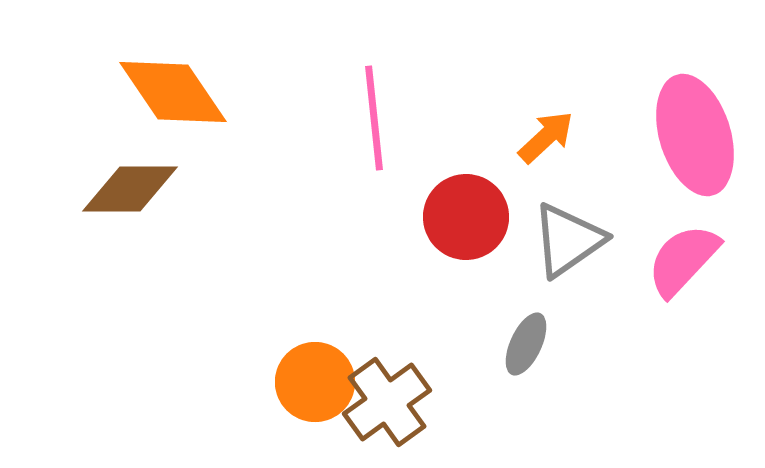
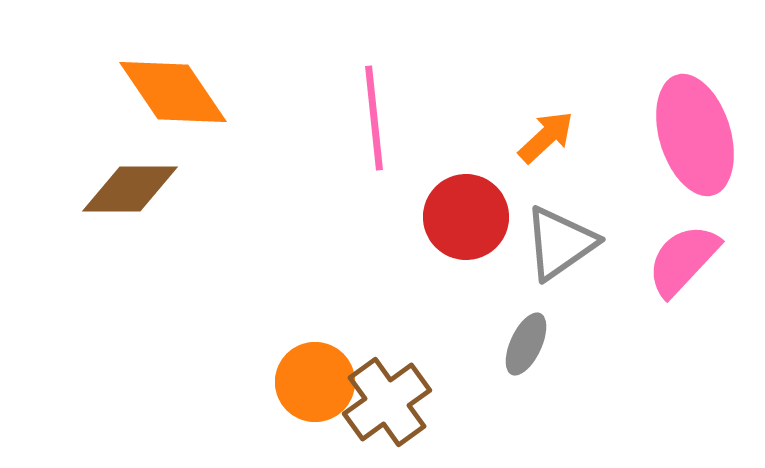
gray triangle: moved 8 px left, 3 px down
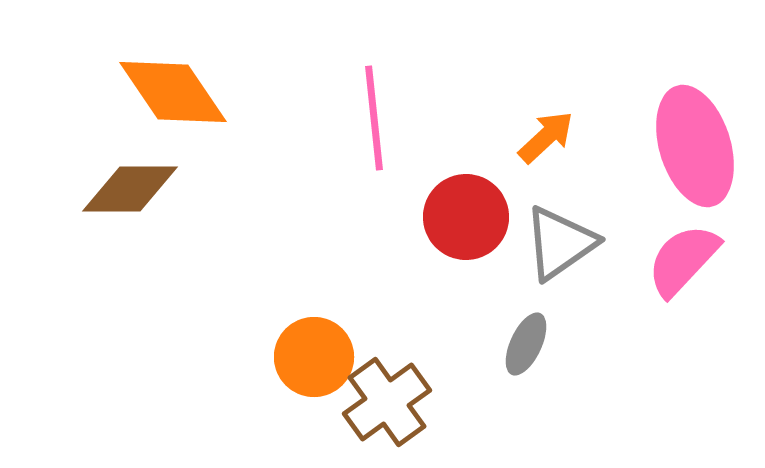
pink ellipse: moved 11 px down
orange circle: moved 1 px left, 25 px up
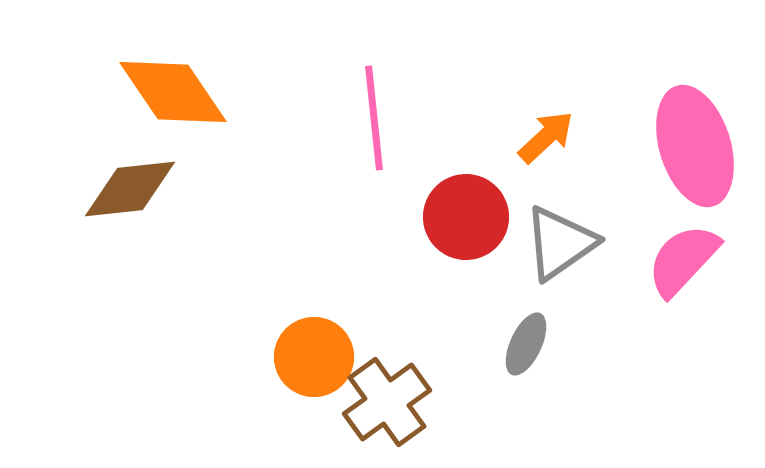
brown diamond: rotated 6 degrees counterclockwise
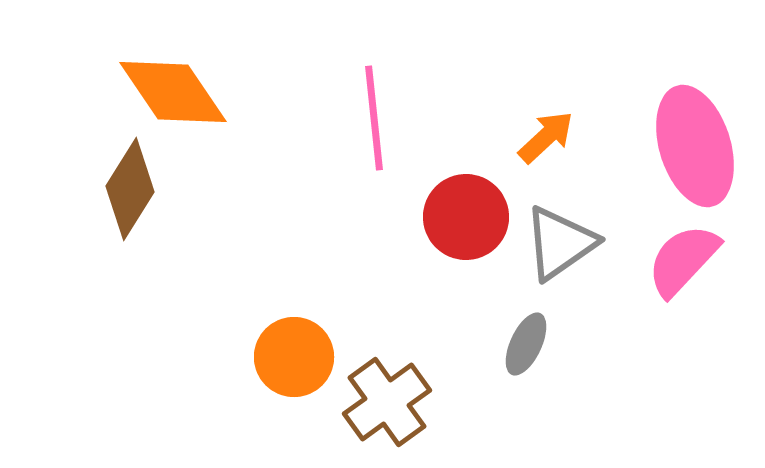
brown diamond: rotated 52 degrees counterclockwise
orange circle: moved 20 px left
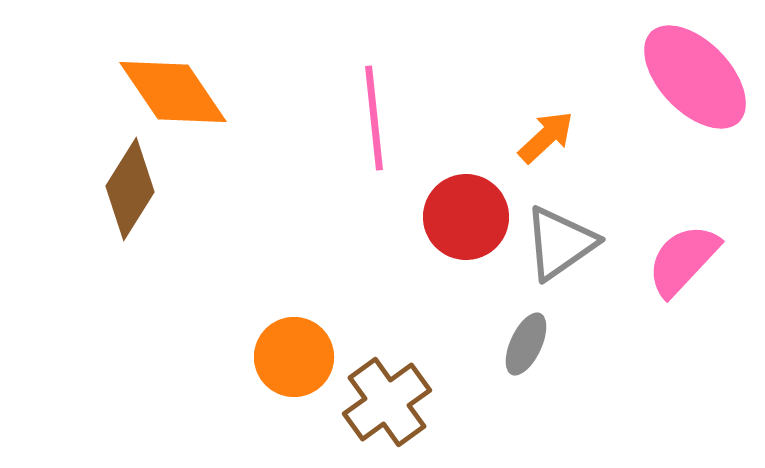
pink ellipse: moved 69 px up; rotated 27 degrees counterclockwise
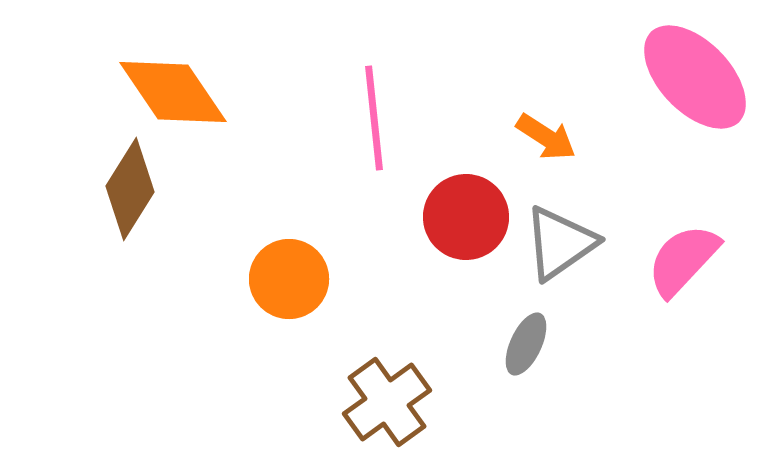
orange arrow: rotated 76 degrees clockwise
orange circle: moved 5 px left, 78 px up
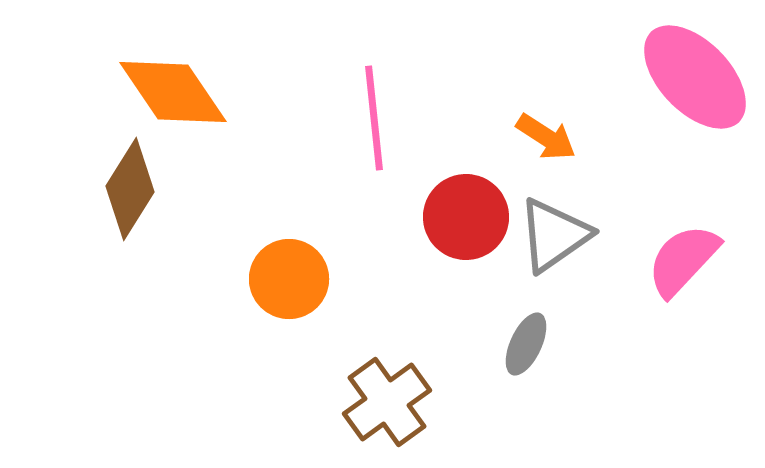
gray triangle: moved 6 px left, 8 px up
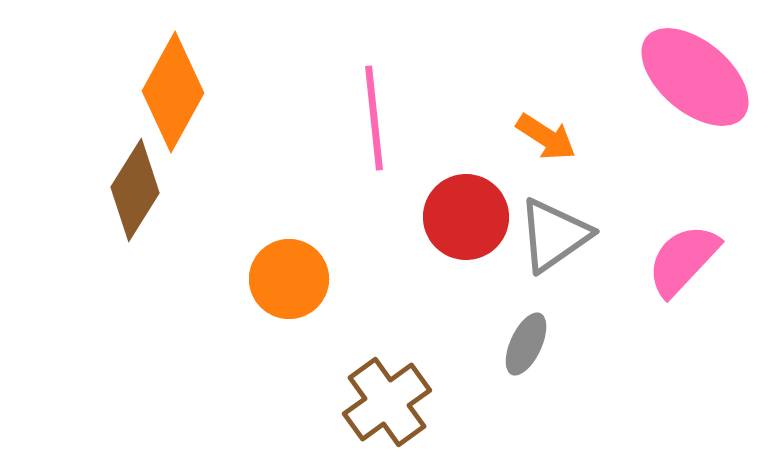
pink ellipse: rotated 6 degrees counterclockwise
orange diamond: rotated 63 degrees clockwise
brown diamond: moved 5 px right, 1 px down
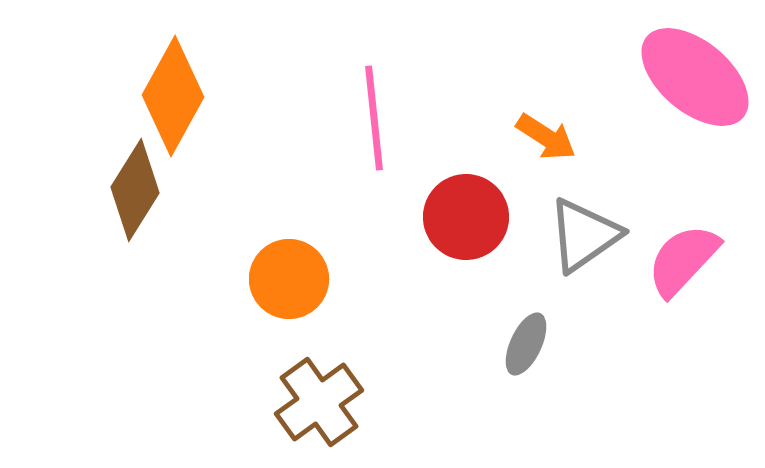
orange diamond: moved 4 px down
gray triangle: moved 30 px right
brown cross: moved 68 px left
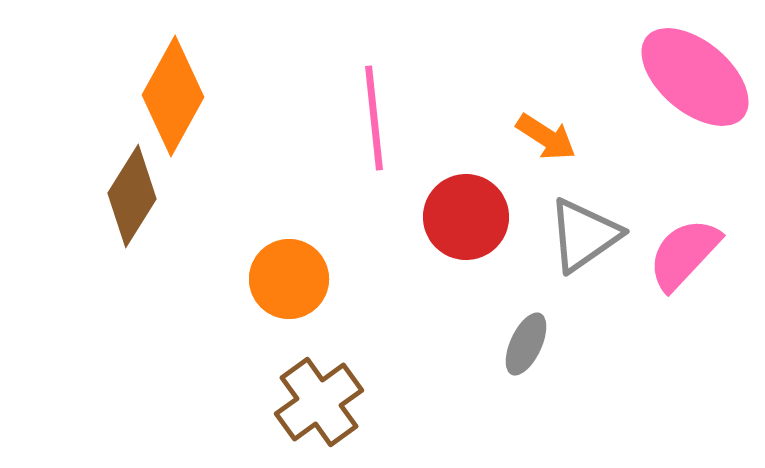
brown diamond: moved 3 px left, 6 px down
pink semicircle: moved 1 px right, 6 px up
